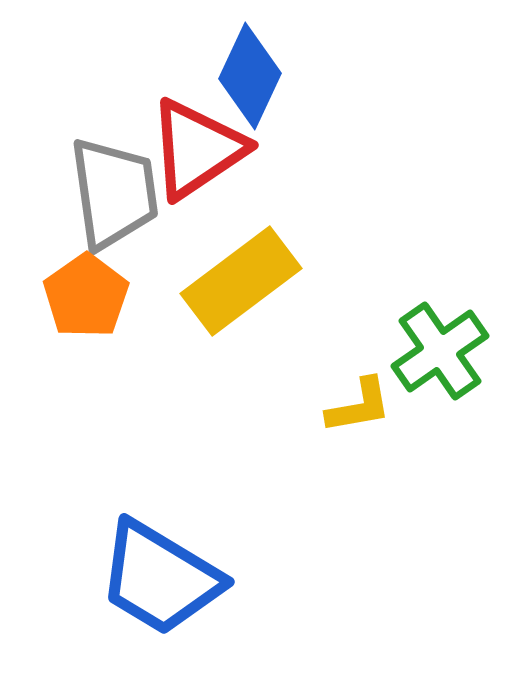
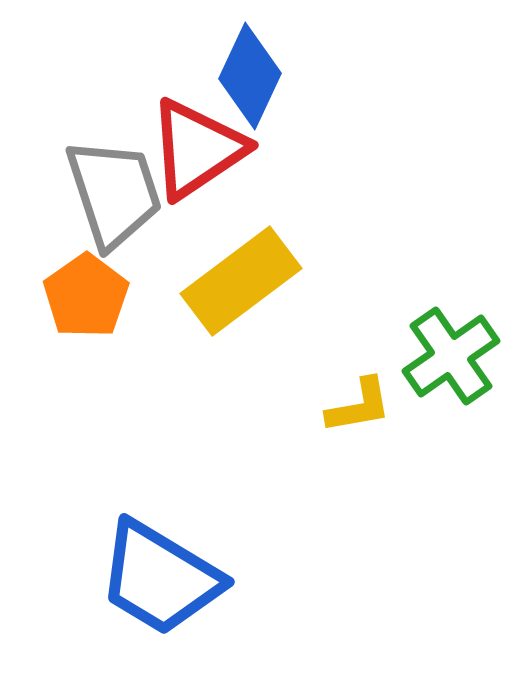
gray trapezoid: rotated 10 degrees counterclockwise
green cross: moved 11 px right, 5 px down
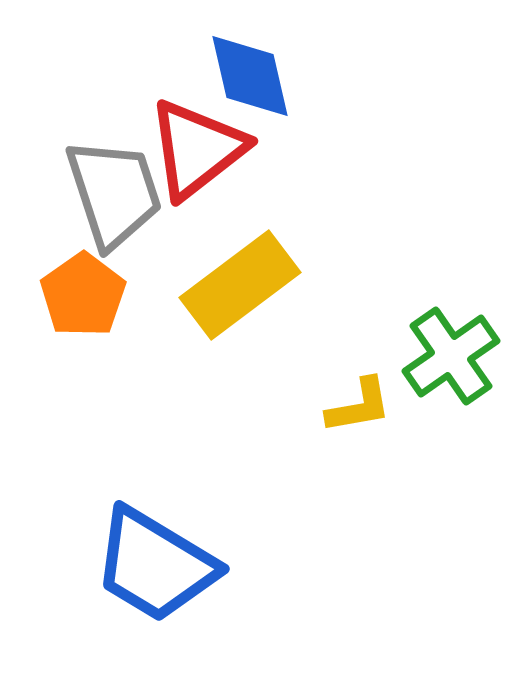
blue diamond: rotated 38 degrees counterclockwise
red triangle: rotated 4 degrees counterclockwise
yellow rectangle: moved 1 px left, 4 px down
orange pentagon: moved 3 px left, 1 px up
blue trapezoid: moved 5 px left, 13 px up
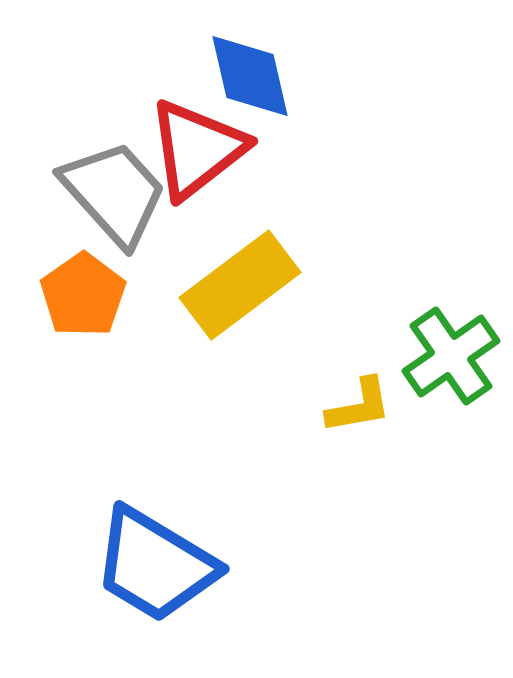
gray trapezoid: rotated 24 degrees counterclockwise
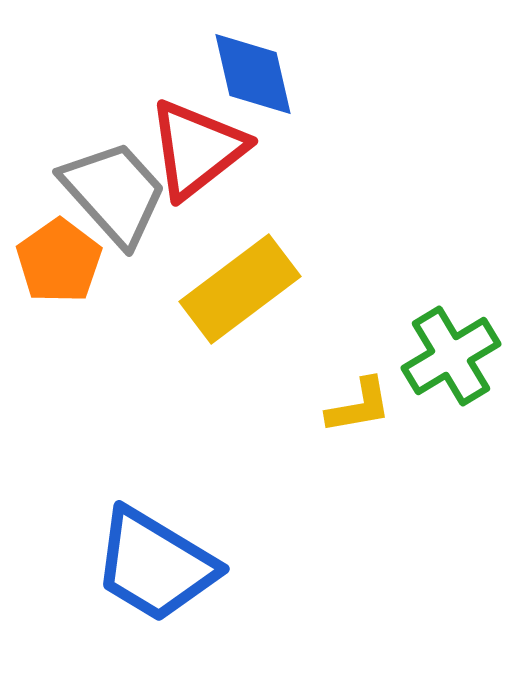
blue diamond: moved 3 px right, 2 px up
yellow rectangle: moved 4 px down
orange pentagon: moved 24 px left, 34 px up
green cross: rotated 4 degrees clockwise
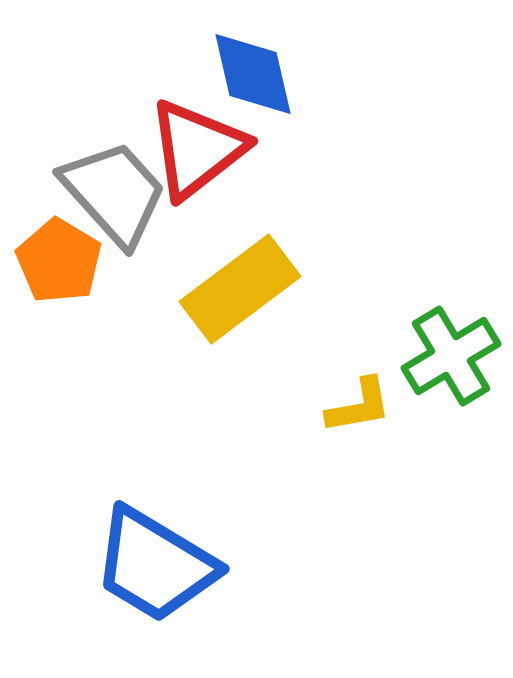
orange pentagon: rotated 6 degrees counterclockwise
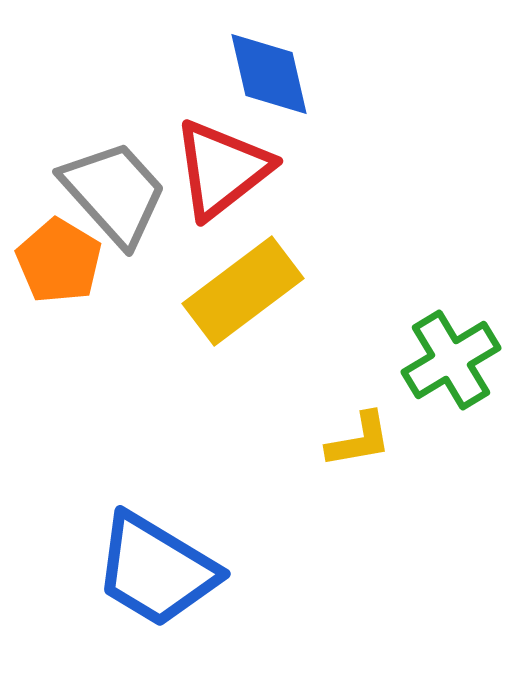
blue diamond: moved 16 px right
red triangle: moved 25 px right, 20 px down
yellow rectangle: moved 3 px right, 2 px down
green cross: moved 4 px down
yellow L-shape: moved 34 px down
blue trapezoid: moved 1 px right, 5 px down
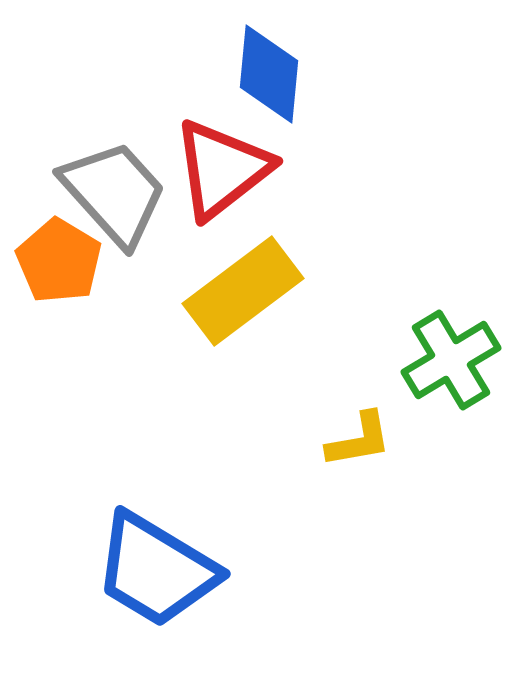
blue diamond: rotated 18 degrees clockwise
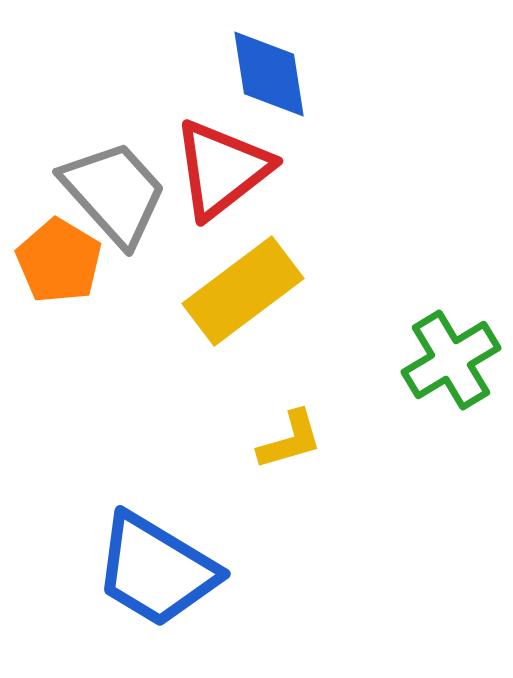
blue diamond: rotated 14 degrees counterclockwise
yellow L-shape: moved 69 px left; rotated 6 degrees counterclockwise
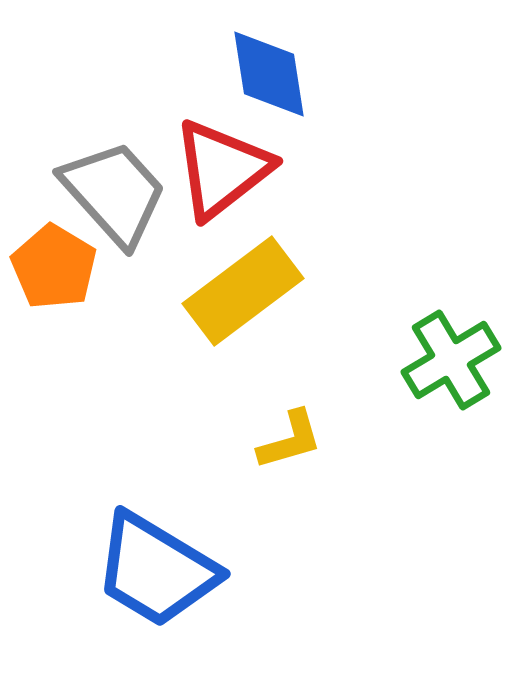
orange pentagon: moved 5 px left, 6 px down
